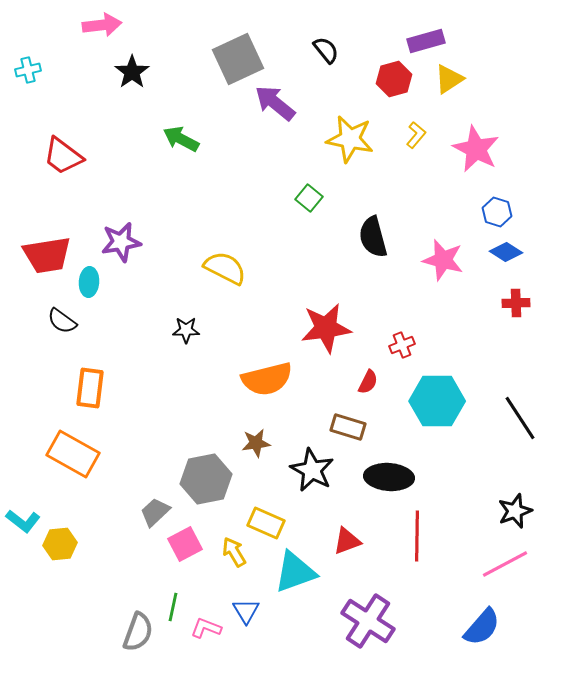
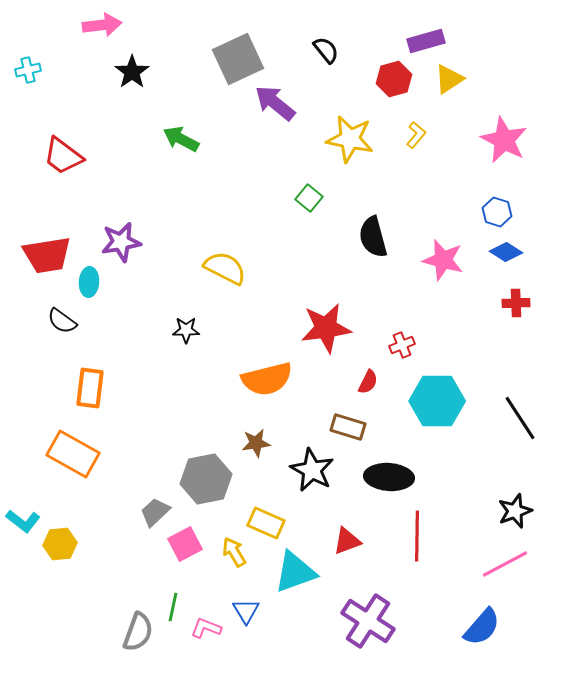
pink star at (476, 149): moved 28 px right, 9 px up
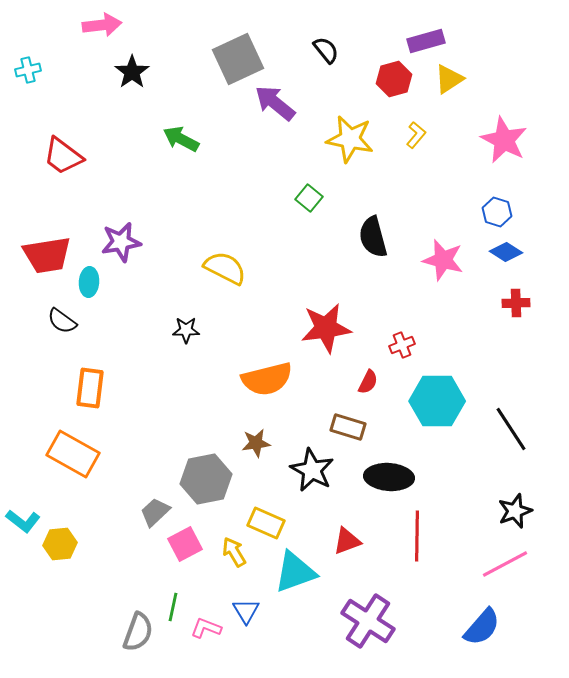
black line at (520, 418): moved 9 px left, 11 px down
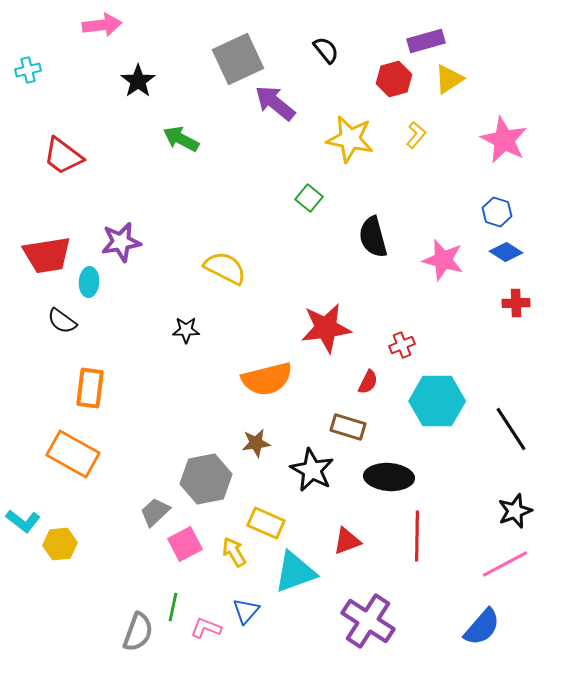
black star at (132, 72): moved 6 px right, 9 px down
blue triangle at (246, 611): rotated 12 degrees clockwise
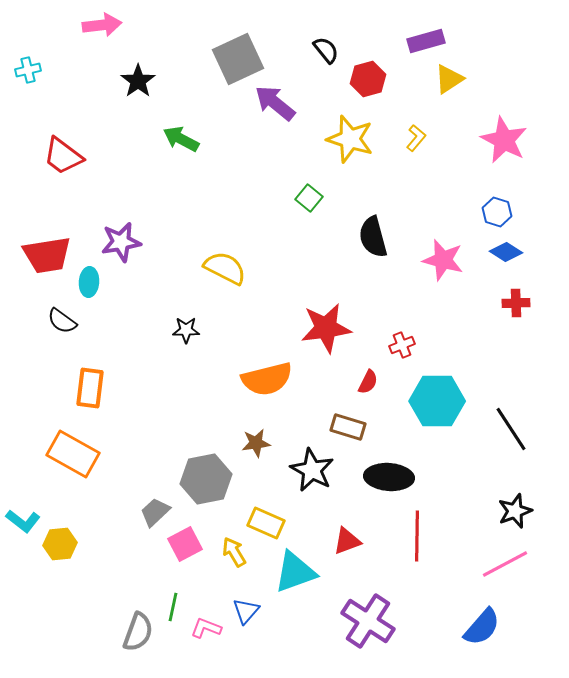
red hexagon at (394, 79): moved 26 px left
yellow L-shape at (416, 135): moved 3 px down
yellow star at (350, 139): rotated 6 degrees clockwise
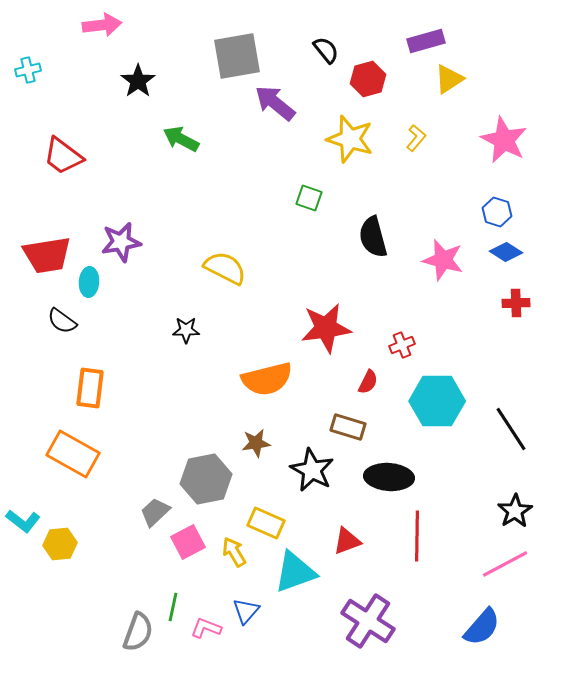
gray square at (238, 59): moved 1 px left, 3 px up; rotated 15 degrees clockwise
green square at (309, 198): rotated 20 degrees counterclockwise
black star at (515, 511): rotated 12 degrees counterclockwise
pink square at (185, 544): moved 3 px right, 2 px up
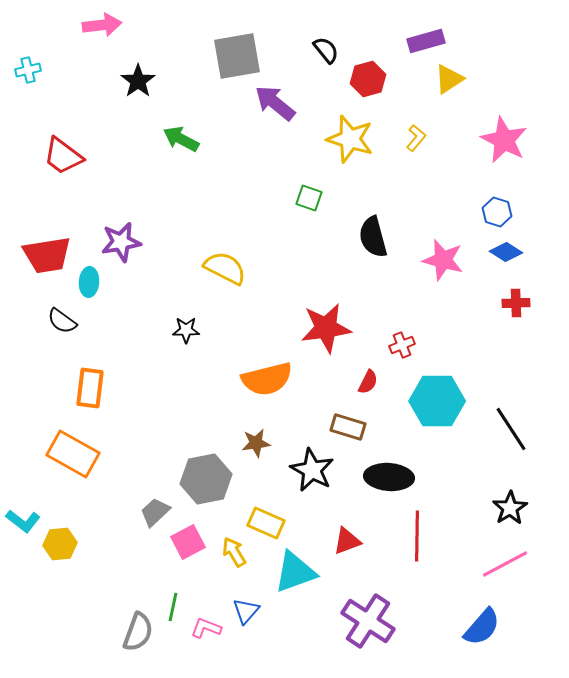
black star at (515, 511): moved 5 px left, 3 px up
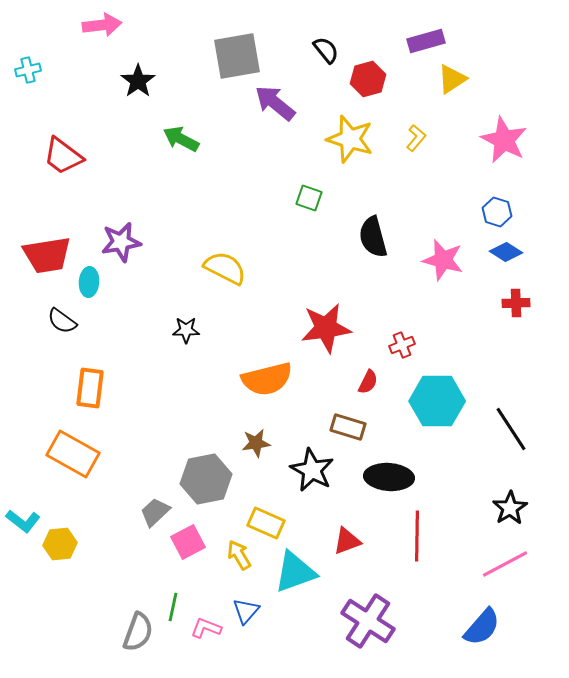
yellow triangle at (449, 79): moved 3 px right
yellow arrow at (234, 552): moved 5 px right, 3 px down
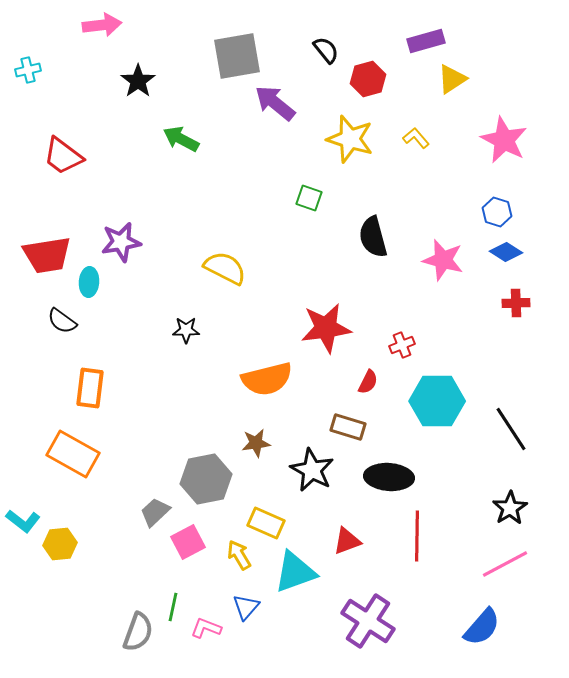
yellow L-shape at (416, 138): rotated 80 degrees counterclockwise
blue triangle at (246, 611): moved 4 px up
